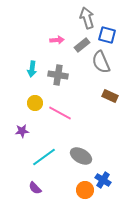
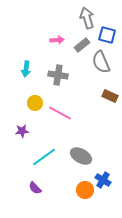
cyan arrow: moved 6 px left
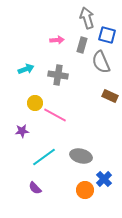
gray rectangle: rotated 35 degrees counterclockwise
cyan arrow: rotated 119 degrees counterclockwise
pink line: moved 5 px left, 2 px down
gray ellipse: rotated 15 degrees counterclockwise
blue cross: moved 1 px right, 1 px up; rotated 14 degrees clockwise
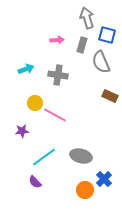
purple semicircle: moved 6 px up
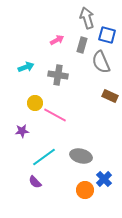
pink arrow: rotated 24 degrees counterclockwise
cyan arrow: moved 2 px up
